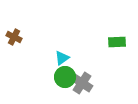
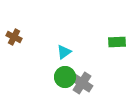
cyan triangle: moved 2 px right, 6 px up
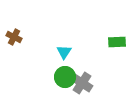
cyan triangle: rotated 21 degrees counterclockwise
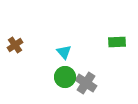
brown cross: moved 1 px right, 8 px down; rotated 28 degrees clockwise
cyan triangle: rotated 14 degrees counterclockwise
gray cross: moved 4 px right
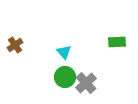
gray cross: rotated 15 degrees clockwise
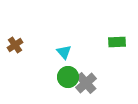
green circle: moved 3 px right
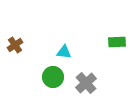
cyan triangle: rotated 42 degrees counterclockwise
green circle: moved 15 px left
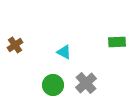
cyan triangle: rotated 21 degrees clockwise
green circle: moved 8 px down
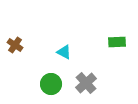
brown cross: rotated 21 degrees counterclockwise
green circle: moved 2 px left, 1 px up
